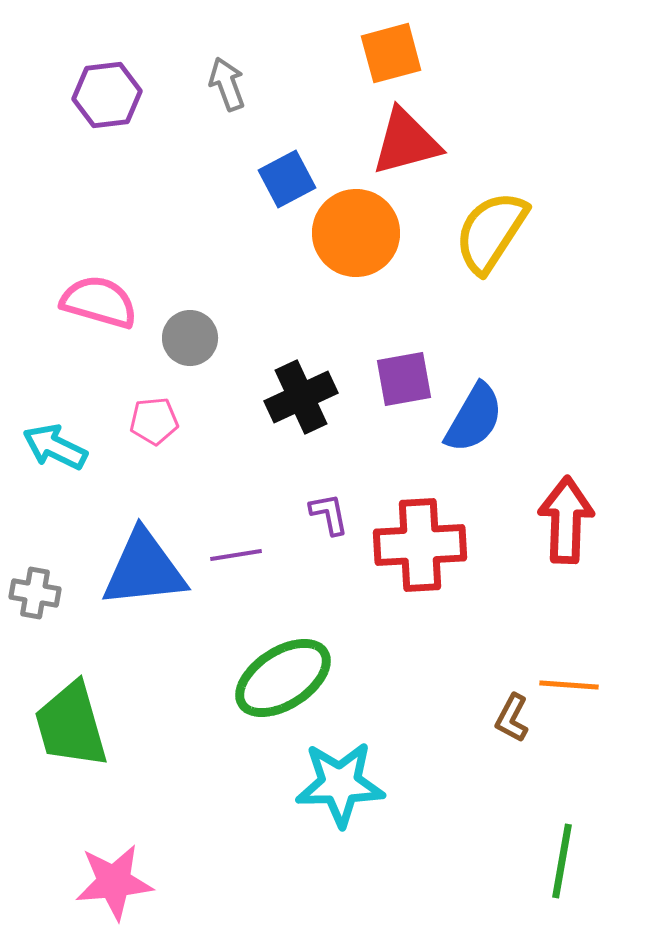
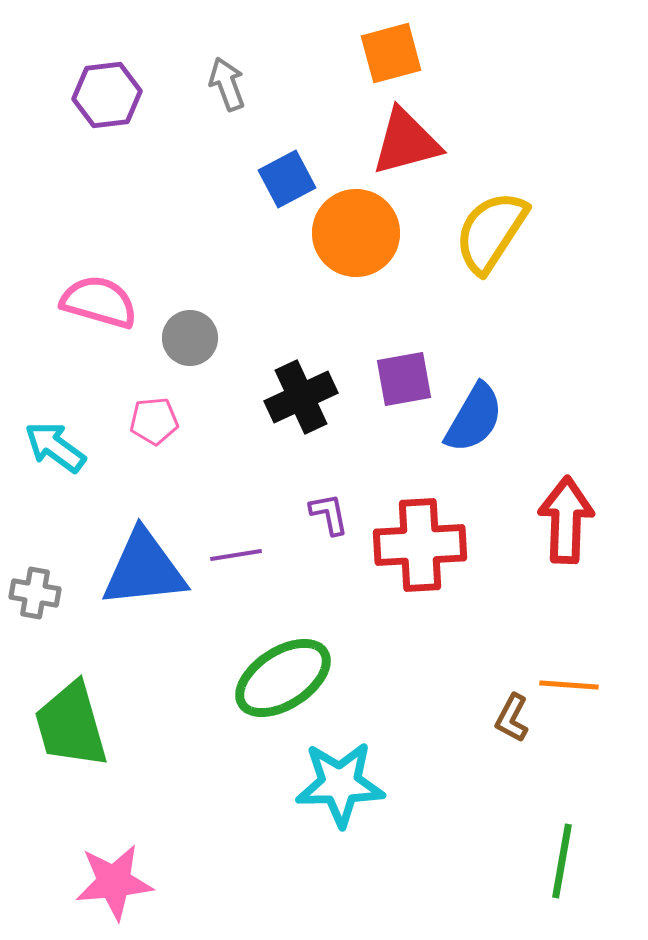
cyan arrow: rotated 10 degrees clockwise
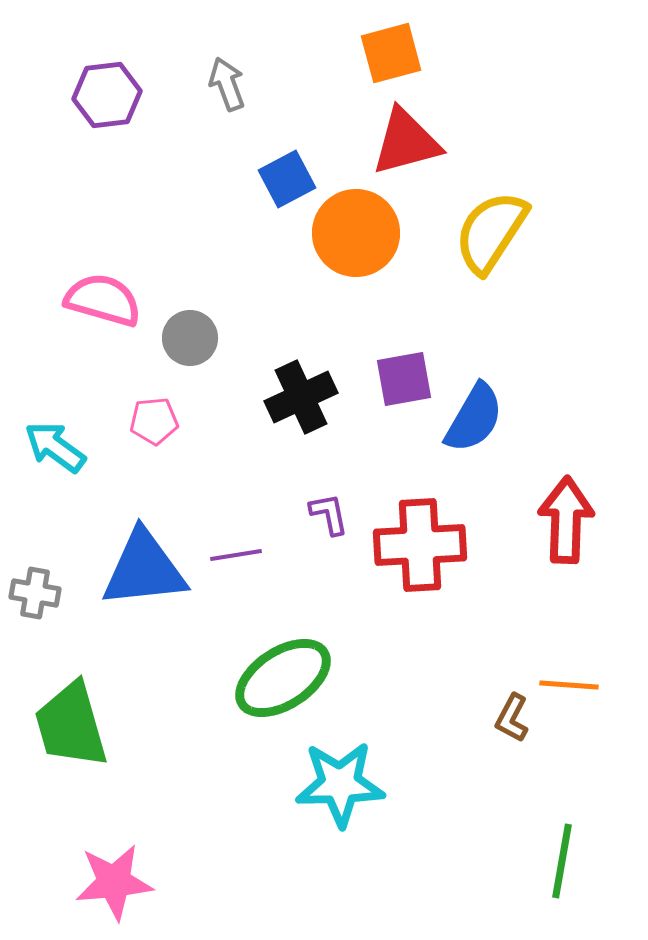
pink semicircle: moved 4 px right, 2 px up
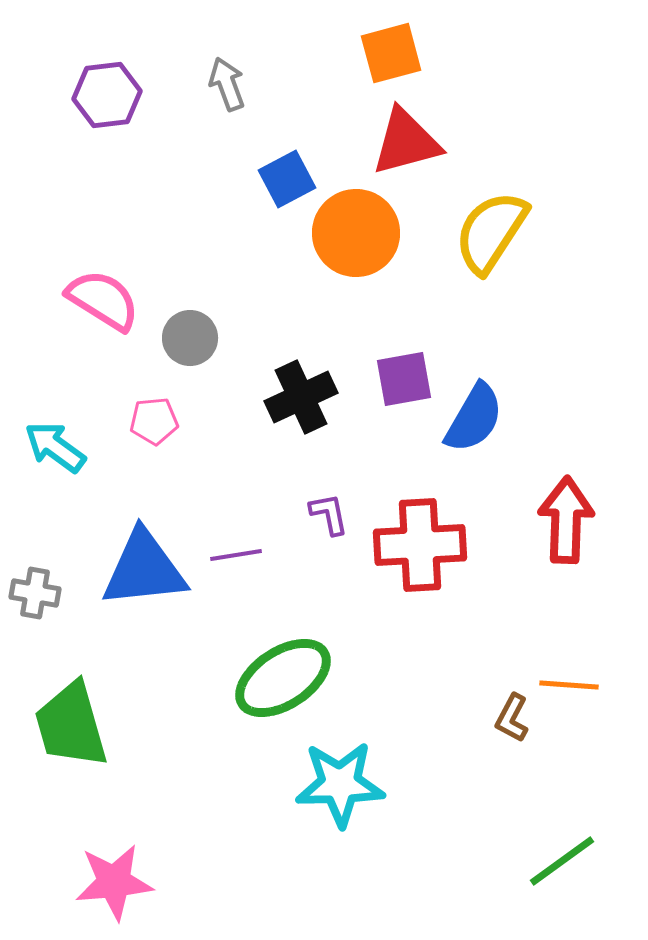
pink semicircle: rotated 16 degrees clockwise
green line: rotated 44 degrees clockwise
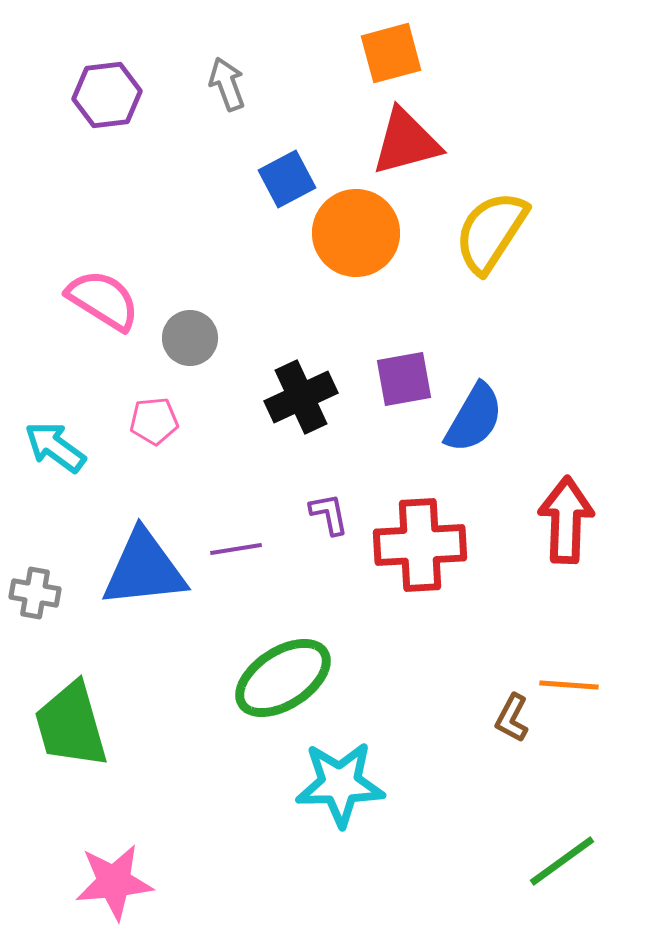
purple line: moved 6 px up
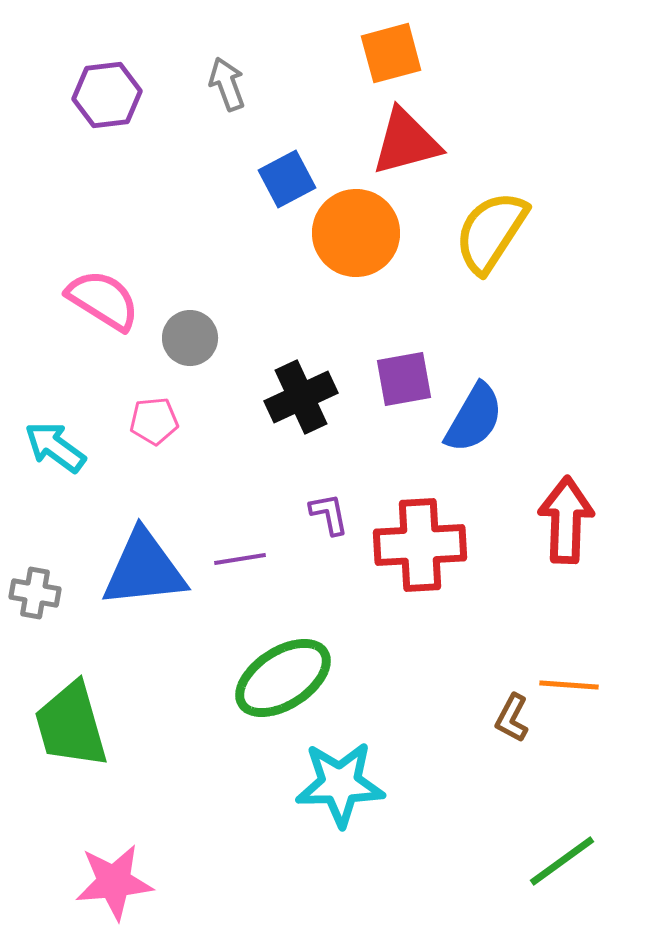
purple line: moved 4 px right, 10 px down
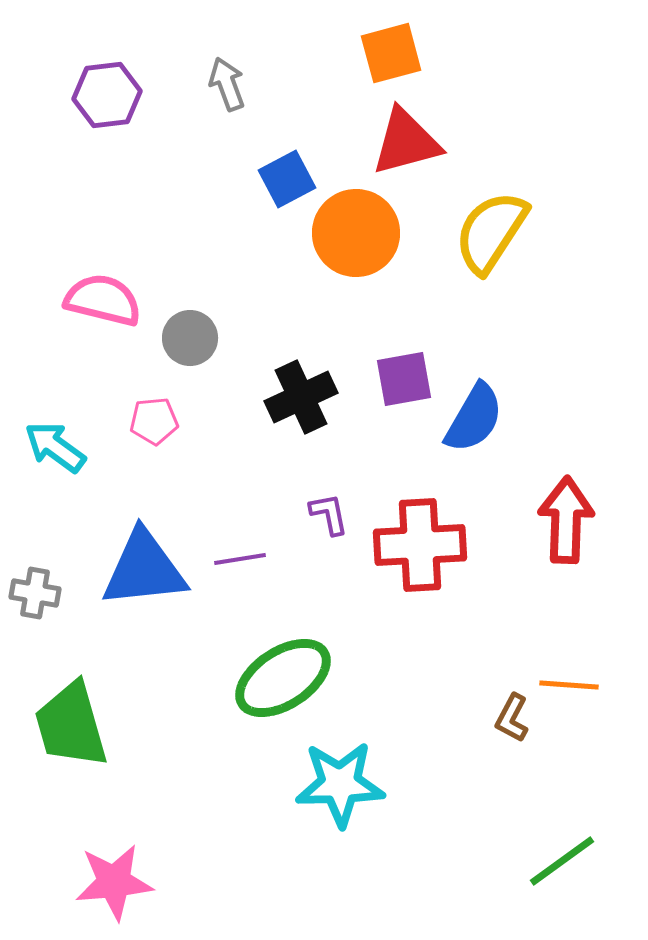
pink semicircle: rotated 18 degrees counterclockwise
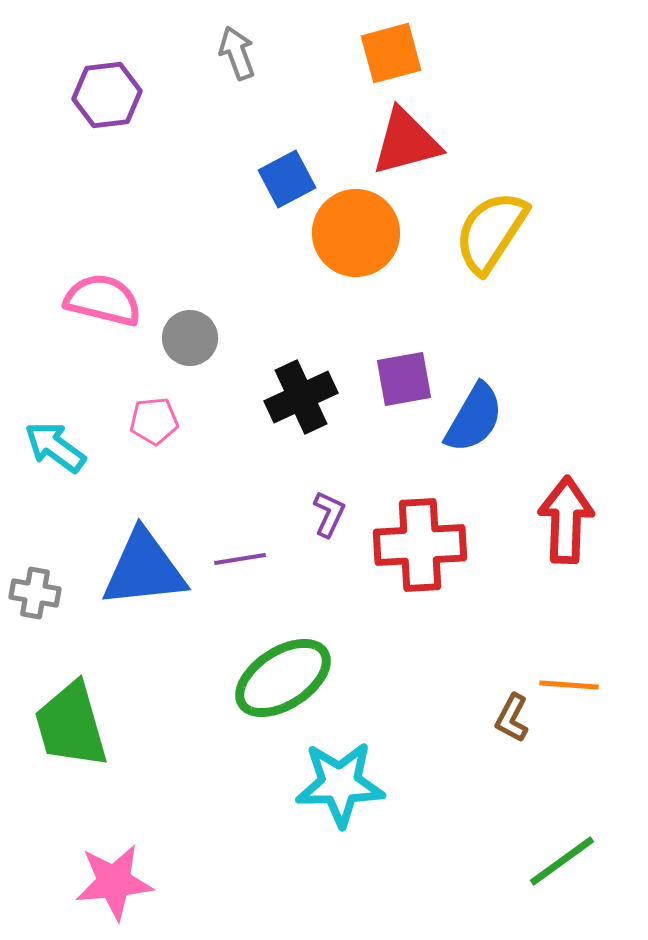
gray arrow: moved 10 px right, 31 px up
purple L-shape: rotated 36 degrees clockwise
